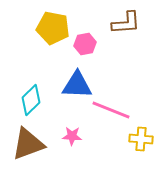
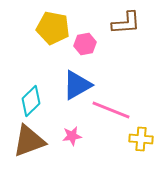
blue triangle: rotated 32 degrees counterclockwise
cyan diamond: moved 1 px down
pink star: rotated 12 degrees counterclockwise
brown triangle: moved 1 px right, 3 px up
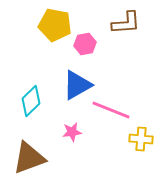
yellow pentagon: moved 2 px right, 3 px up
pink star: moved 4 px up
brown triangle: moved 17 px down
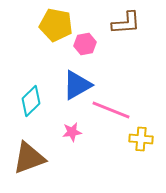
yellow pentagon: moved 1 px right
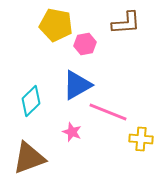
pink line: moved 3 px left, 2 px down
pink star: rotated 30 degrees clockwise
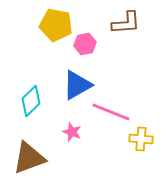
pink line: moved 3 px right
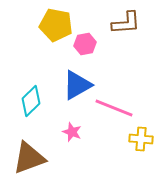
pink line: moved 3 px right, 4 px up
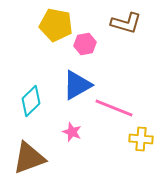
brown L-shape: rotated 20 degrees clockwise
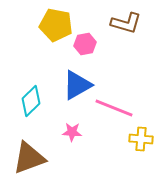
pink star: rotated 18 degrees counterclockwise
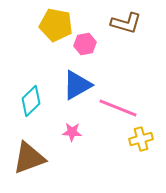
pink line: moved 4 px right
yellow cross: rotated 20 degrees counterclockwise
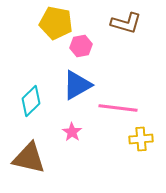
yellow pentagon: moved 2 px up
pink hexagon: moved 4 px left, 2 px down
pink line: rotated 15 degrees counterclockwise
pink star: rotated 30 degrees clockwise
yellow cross: rotated 10 degrees clockwise
brown triangle: rotated 33 degrees clockwise
